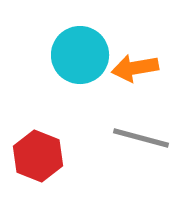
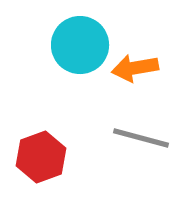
cyan circle: moved 10 px up
red hexagon: moved 3 px right, 1 px down; rotated 18 degrees clockwise
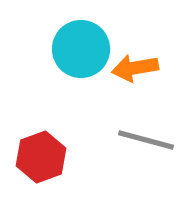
cyan circle: moved 1 px right, 4 px down
gray line: moved 5 px right, 2 px down
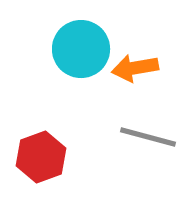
gray line: moved 2 px right, 3 px up
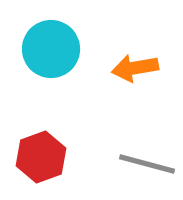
cyan circle: moved 30 px left
gray line: moved 1 px left, 27 px down
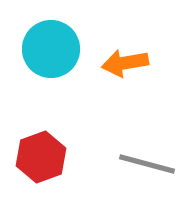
orange arrow: moved 10 px left, 5 px up
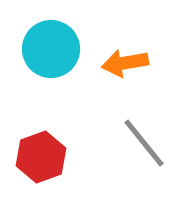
gray line: moved 3 px left, 21 px up; rotated 36 degrees clockwise
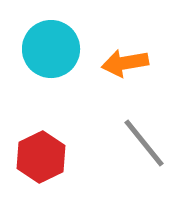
red hexagon: rotated 6 degrees counterclockwise
